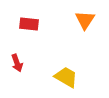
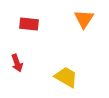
orange triangle: moved 1 px left, 1 px up
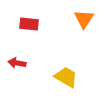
red arrow: rotated 120 degrees clockwise
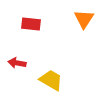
red rectangle: moved 2 px right
yellow trapezoid: moved 15 px left, 3 px down
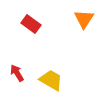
red rectangle: rotated 30 degrees clockwise
red arrow: moved 10 px down; rotated 48 degrees clockwise
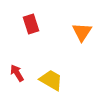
orange triangle: moved 2 px left, 13 px down
red rectangle: rotated 36 degrees clockwise
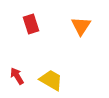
orange triangle: moved 1 px left, 6 px up
red arrow: moved 3 px down
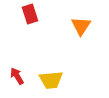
red rectangle: moved 1 px left, 10 px up
yellow trapezoid: rotated 145 degrees clockwise
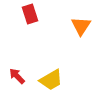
red arrow: rotated 12 degrees counterclockwise
yellow trapezoid: rotated 25 degrees counterclockwise
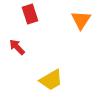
orange triangle: moved 6 px up
red arrow: moved 29 px up
